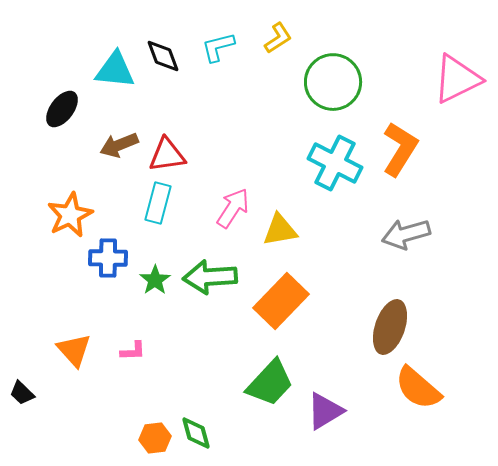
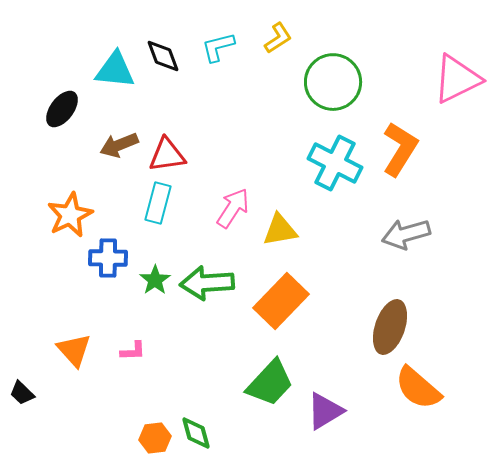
green arrow: moved 3 px left, 6 px down
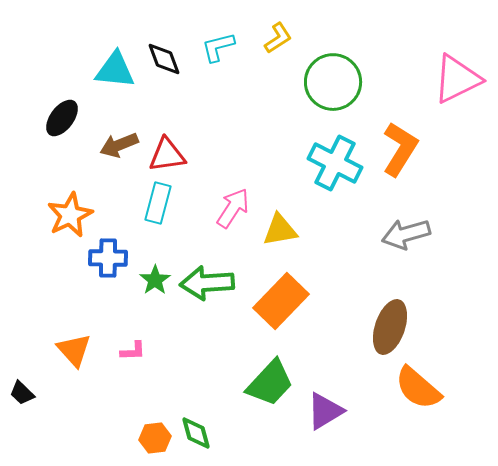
black diamond: moved 1 px right, 3 px down
black ellipse: moved 9 px down
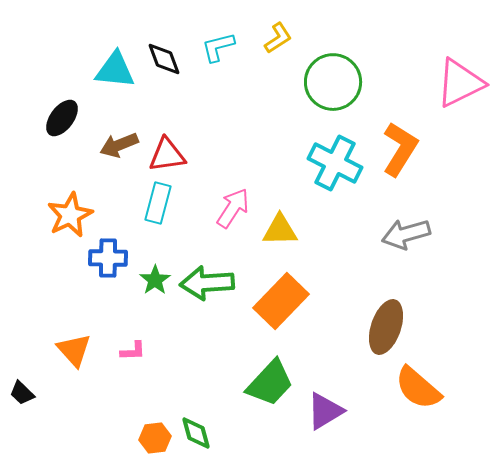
pink triangle: moved 3 px right, 4 px down
yellow triangle: rotated 9 degrees clockwise
brown ellipse: moved 4 px left
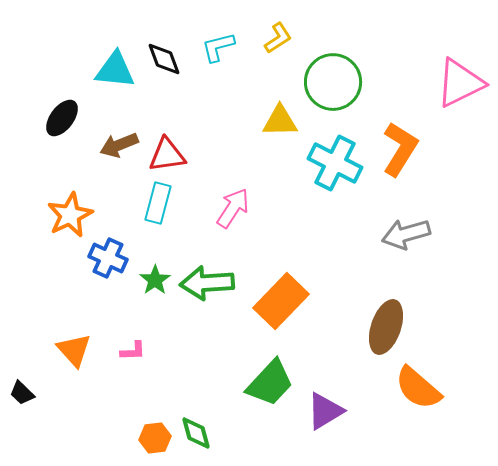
yellow triangle: moved 109 px up
blue cross: rotated 24 degrees clockwise
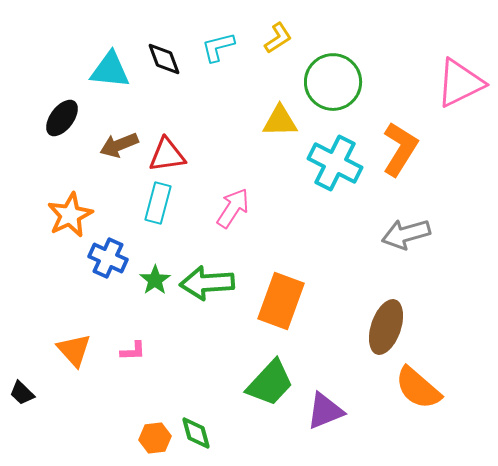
cyan triangle: moved 5 px left
orange rectangle: rotated 24 degrees counterclockwise
purple triangle: rotated 9 degrees clockwise
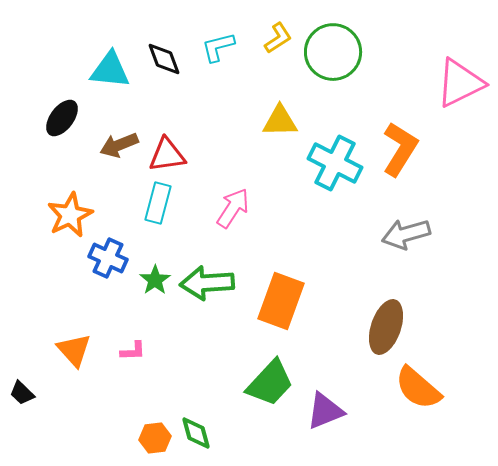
green circle: moved 30 px up
